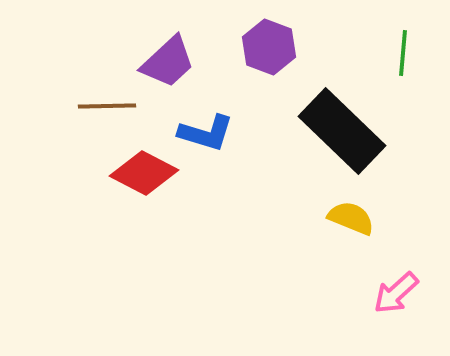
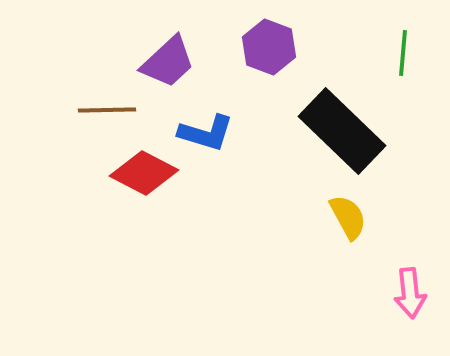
brown line: moved 4 px down
yellow semicircle: moved 3 px left, 1 px up; rotated 39 degrees clockwise
pink arrow: moved 14 px right; rotated 54 degrees counterclockwise
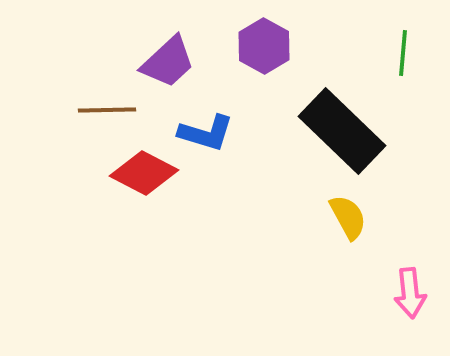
purple hexagon: moved 5 px left, 1 px up; rotated 8 degrees clockwise
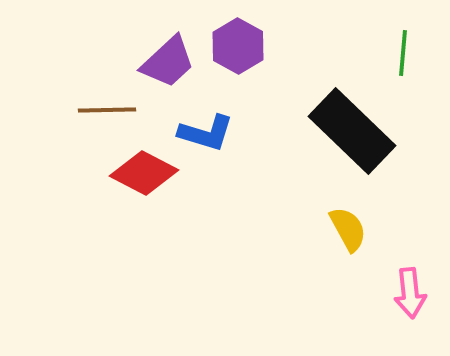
purple hexagon: moved 26 px left
black rectangle: moved 10 px right
yellow semicircle: moved 12 px down
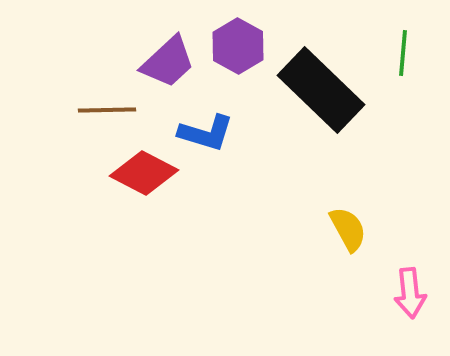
black rectangle: moved 31 px left, 41 px up
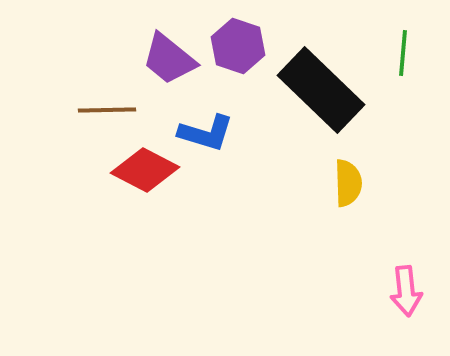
purple hexagon: rotated 10 degrees counterclockwise
purple trapezoid: moved 1 px right, 3 px up; rotated 82 degrees clockwise
red diamond: moved 1 px right, 3 px up
yellow semicircle: moved 46 px up; rotated 27 degrees clockwise
pink arrow: moved 4 px left, 2 px up
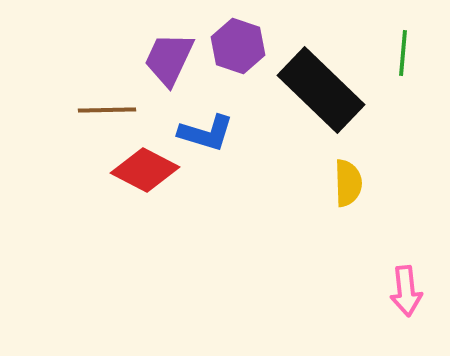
purple trapezoid: rotated 76 degrees clockwise
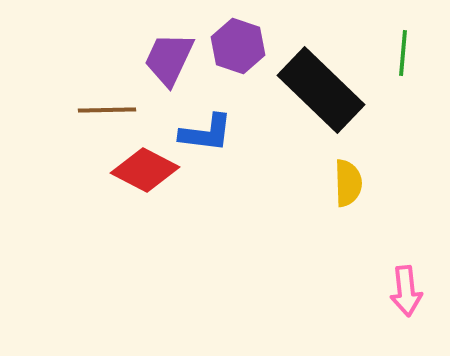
blue L-shape: rotated 10 degrees counterclockwise
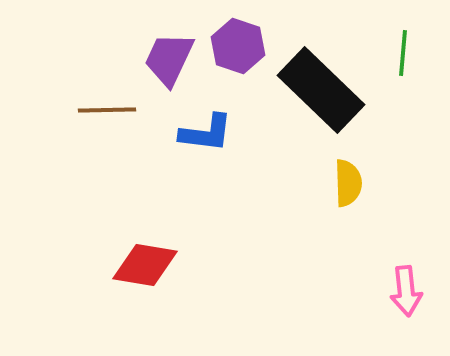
red diamond: moved 95 px down; rotated 18 degrees counterclockwise
